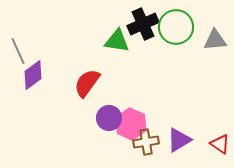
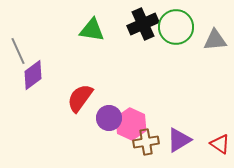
green triangle: moved 25 px left, 11 px up
red semicircle: moved 7 px left, 15 px down
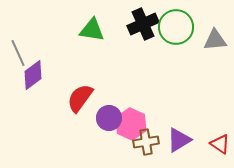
gray line: moved 2 px down
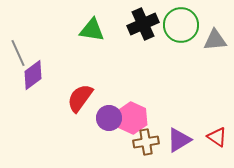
green circle: moved 5 px right, 2 px up
pink hexagon: moved 1 px right, 6 px up
red triangle: moved 3 px left, 7 px up
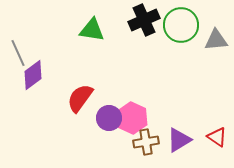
black cross: moved 1 px right, 4 px up
gray triangle: moved 1 px right
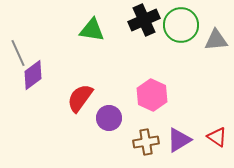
pink hexagon: moved 20 px right, 23 px up
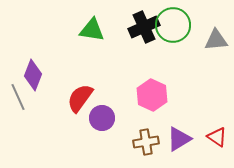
black cross: moved 7 px down
green circle: moved 8 px left
gray line: moved 44 px down
purple diamond: rotated 32 degrees counterclockwise
purple circle: moved 7 px left
purple triangle: moved 1 px up
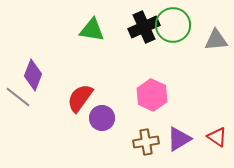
gray line: rotated 28 degrees counterclockwise
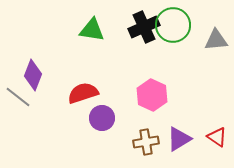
red semicircle: moved 3 px right, 5 px up; rotated 36 degrees clockwise
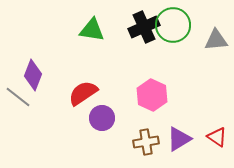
red semicircle: rotated 16 degrees counterclockwise
